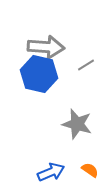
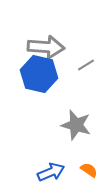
gray star: moved 1 px left, 1 px down
orange semicircle: moved 1 px left
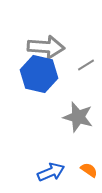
gray star: moved 2 px right, 8 px up
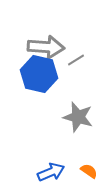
gray line: moved 10 px left, 5 px up
orange semicircle: moved 1 px down
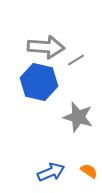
blue hexagon: moved 8 px down
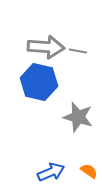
gray line: moved 2 px right, 9 px up; rotated 42 degrees clockwise
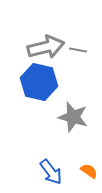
gray arrow: rotated 18 degrees counterclockwise
gray line: moved 1 px up
gray star: moved 5 px left
blue arrow: rotated 76 degrees clockwise
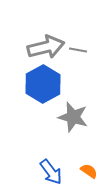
blue hexagon: moved 4 px right, 2 px down; rotated 18 degrees clockwise
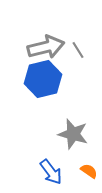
gray line: rotated 48 degrees clockwise
blue hexagon: moved 5 px up; rotated 15 degrees clockwise
gray star: moved 17 px down
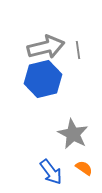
gray line: rotated 24 degrees clockwise
gray star: rotated 12 degrees clockwise
orange semicircle: moved 5 px left, 3 px up
